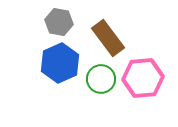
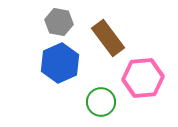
green circle: moved 23 px down
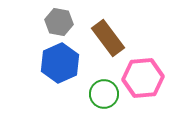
green circle: moved 3 px right, 8 px up
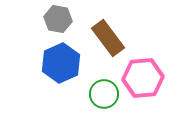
gray hexagon: moved 1 px left, 3 px up
blue hexagon: moved 1 px right
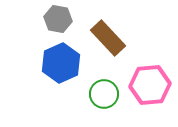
brown rectangle: rotated 6 degrees counterclockwise
pink hexagon: moved 7 px right, 7 px down
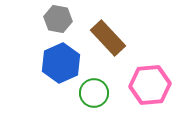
green circle: moved 10 px left, 1 px up
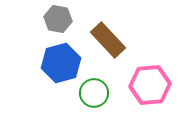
brown rectangle: moved 2 px down
blue hexagon: rotated 9 degrees clockwise
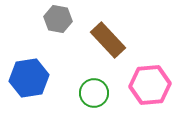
blue hexagon: moved 32 px left, 15 px down; rotated 6 degrees clockwise
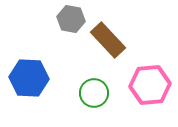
gray hexagon: moved 13 px right
blue hexagon: rotated 12 degrees clockwise
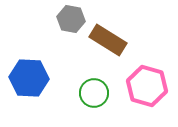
brown rectangle: rotated 15 degrees counterclockwise
pink hexagon: moved 3 px left, 1 px down; rotated 21 degrees clockwise
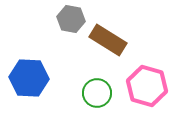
green circle: moved 3 px right
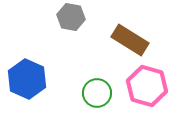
gray hexagon: moved 2 px up
brown rectangle: moved 22 px right
blue hexagon: moved 2 px left, 1 px down; rotated 21 degrees clockwise
